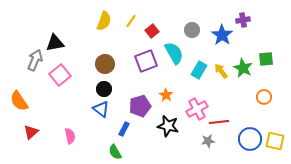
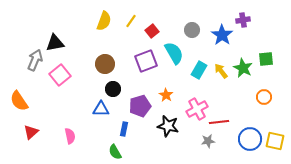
black circle: moved 9 px right
blue triangle: rotated 36 degrees counterclockwise
blue rectangle: rotated 16 degrees counterclockwise
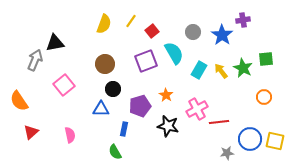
yellow semicircle: moved 3 px down
gray circle: moved 1 px right, 2 px down
pink square: moved 4 px right, 10 px down
pink semicircle: moved 1 px up
gray star: moved 19 px right, 12 px down
